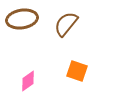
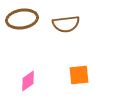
brown semicircle: rotated 136 degrees counterclockwise
orange square: moved 2 px right, 4 px down; rotated 25 degrees counterclockwise
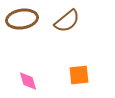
brown semicircle: moved 1 px right, 3 px up; rotated 32 degrees counterclockwise
pink diamond: rotated 70 degrees counterclockwise
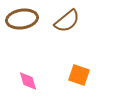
orange square: rotated 25 degrees clockwise
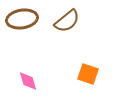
orange square: moved 9 px right, 1 px up
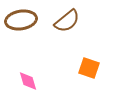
brown ellipse: moved 1 px left, 1 px down
orange square: moved 1 px right, 6 px up
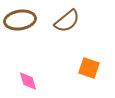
brown ellipse: moved 1 px left
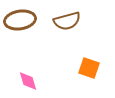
brown semicircle: rotated 24 degrees clockwise
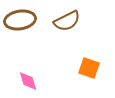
brown semicircle: rotated 12 degrees counterclockwise
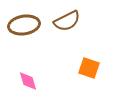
brown ellipse: moved 4 px right, 5 px down
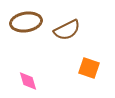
brown semicircle: moved 9 px down
brown ellipse: moved 2 px right, 3 px up
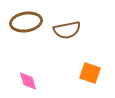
brown semicircle: rotated 16 degrees clockwise
orange square: moved 1 px right, 5 px down
